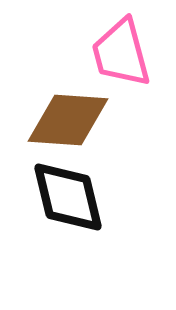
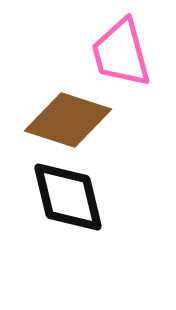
brown diamond: rotated 14 degrees clockwise
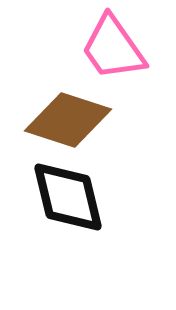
pink trapezoid: moved 8 px left, 5 px up; rotated 20 degrees counterclockwise
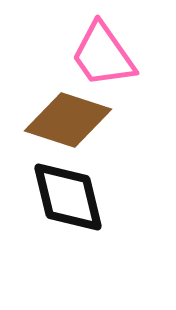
pink trapezoid: moved 10 px left, 7 px down
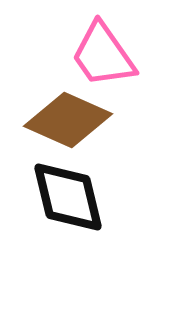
brown diamond: rotated 6 degrees clockwise
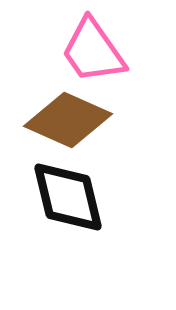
pink trapezoid: moved 10 px left, 4 px up
